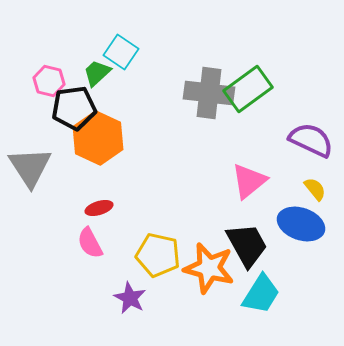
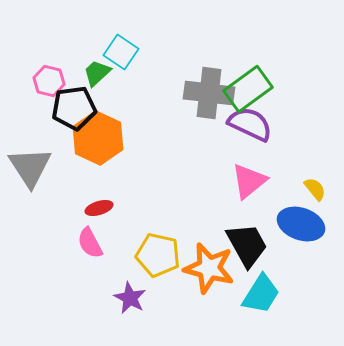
purple semicircle: moved 61 px left, 16 px up
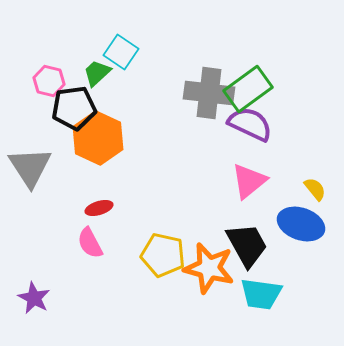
yellow pentagon: moved 5 px right
cyan trapezoid: rotated 66 degrees clockwise
purple star: moved 96 px left
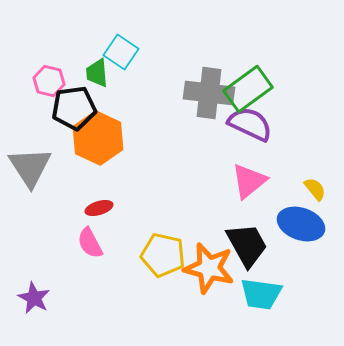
green trapezoid: rotated 52 degrees counterclockwise
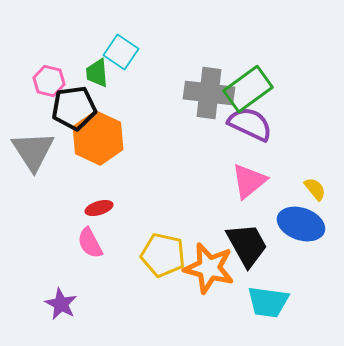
gray triangle: moved 3 px right, 16 px up
cyan trapezoid: moved 7 px right, 8 px down
purple star: moved 27 px right, 6 px down
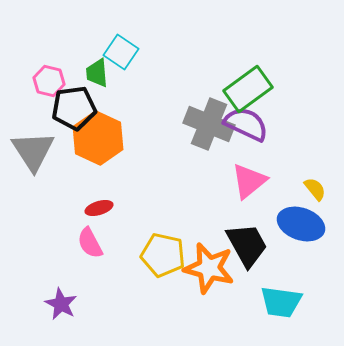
gray cross: moved 31 px down; rotated 15 degrees clockwise
purple semicircle: moved 4 px left
cyan trapezoid: moved 13 px right
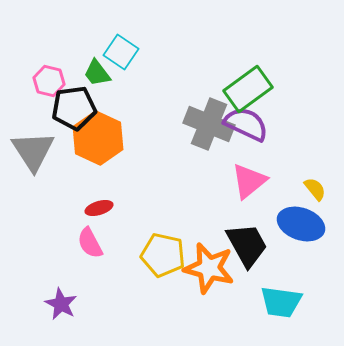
green trapezoid: rotated 32 degrees counterclockwise
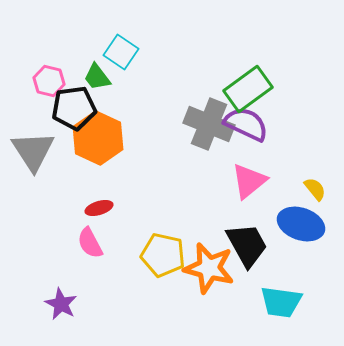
green trapezoid: moved 4 px down
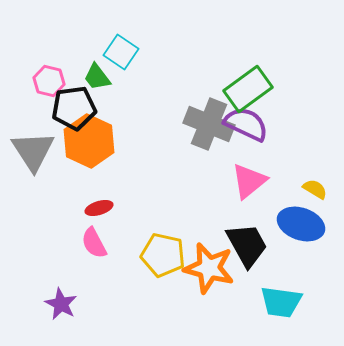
orange hexagon: moved 9 px left, 3 px down
yellow semicircle: rotated 20 degrees counterclockwise
pink semicircle: moved 4 px right
